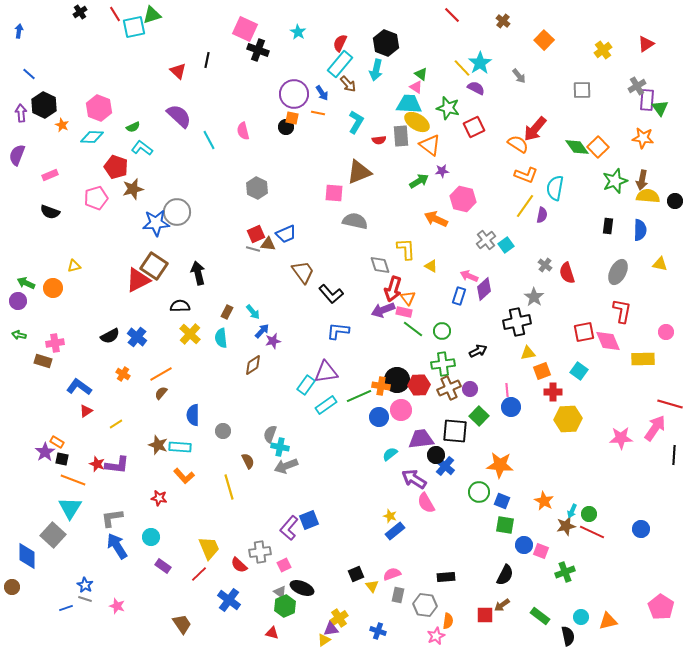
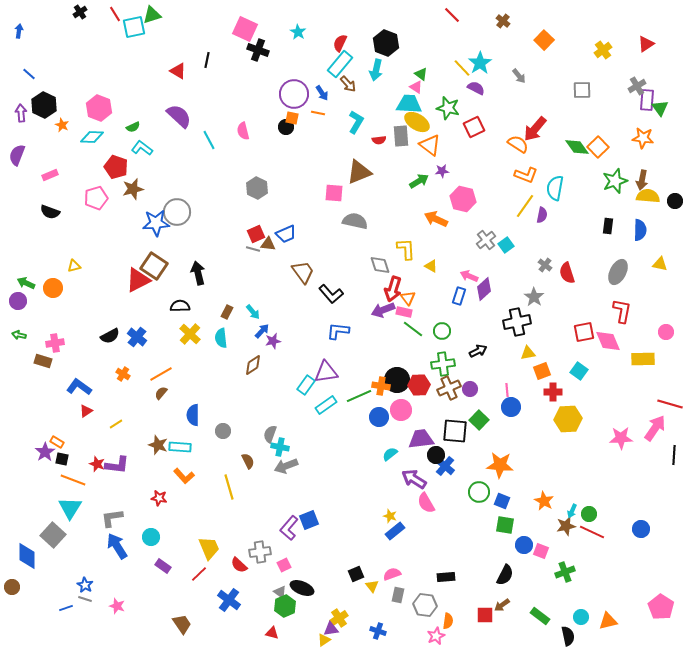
red triangle at (178, 71): rotated 12 degrees counterclockwise
green square at (479, 416): moved 4 px down
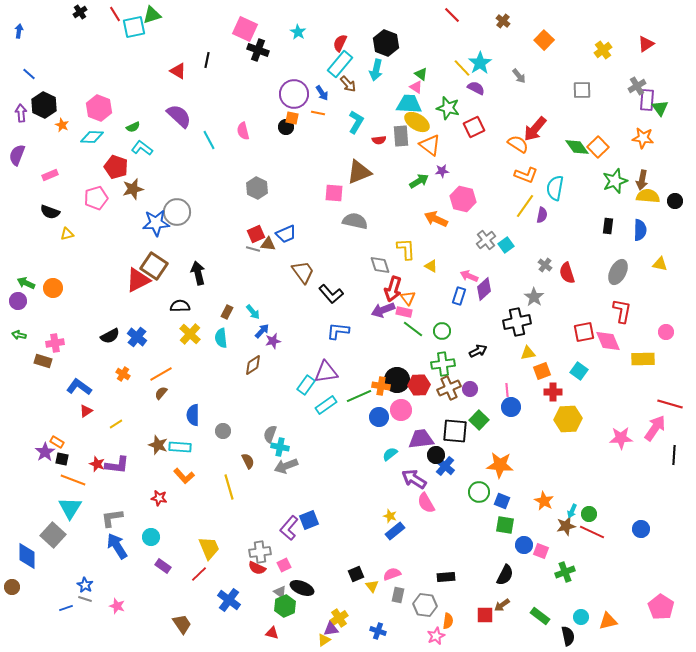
yellow triangle at (74, 266): moved 7 px left, 32 px up
red semicircle at (239, 565): moved 18 px right, 3 px down; rotated 18 degrees counterclockwise
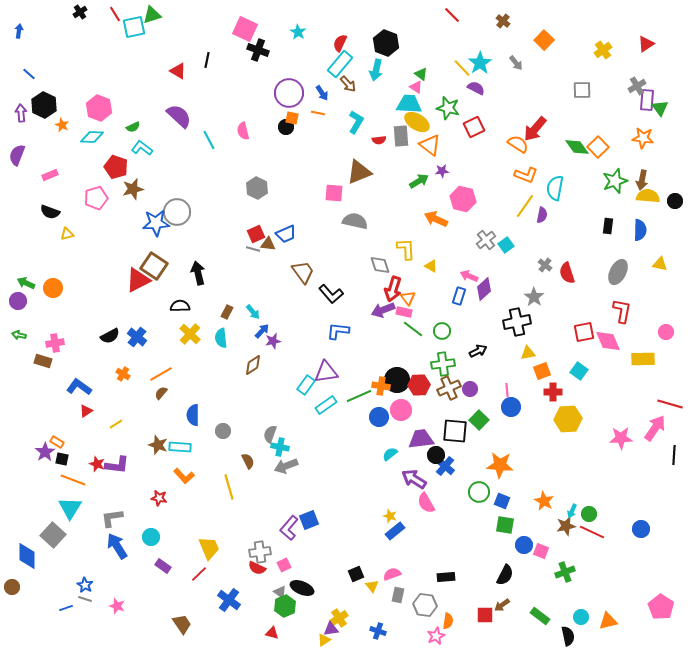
gray arrow at (519, 76): moved 3 px left, 13 px up
purple circle at (294, 94): moved 5 px left, 1 px up
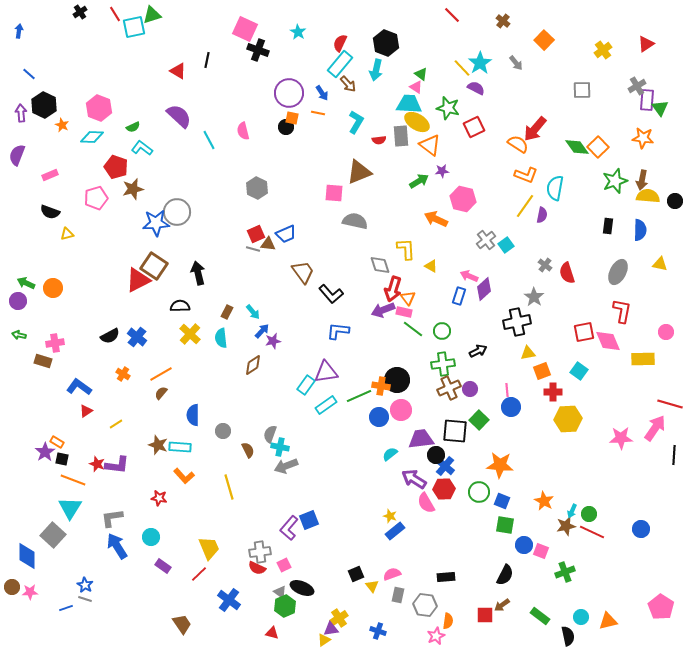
red hexagon at (419, 385): moved 25 px right, 104 px down
brown semicircle at (248, 461): moved 11 px up
pink star at (117, 606): moved 87 px left, 14 px up; rotated 21 degrees counterclockwise
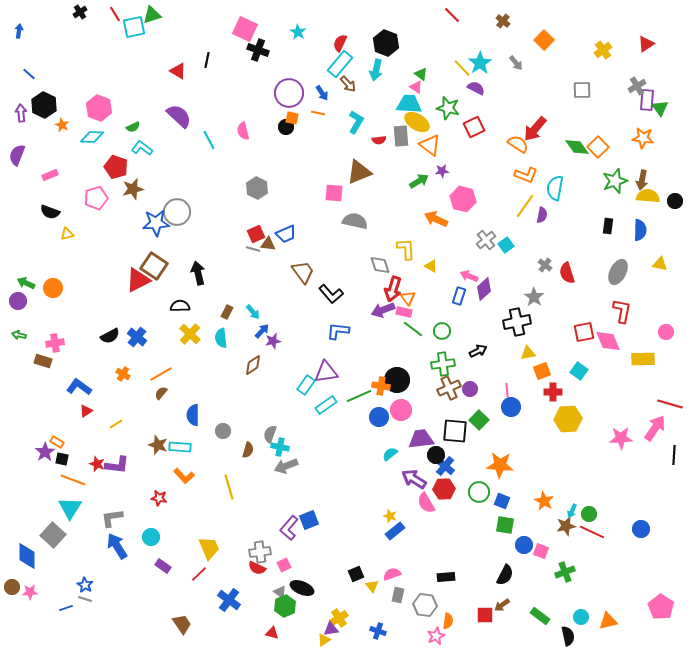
brown semicircle at (248, 450): rotated 42 degrees clockwise
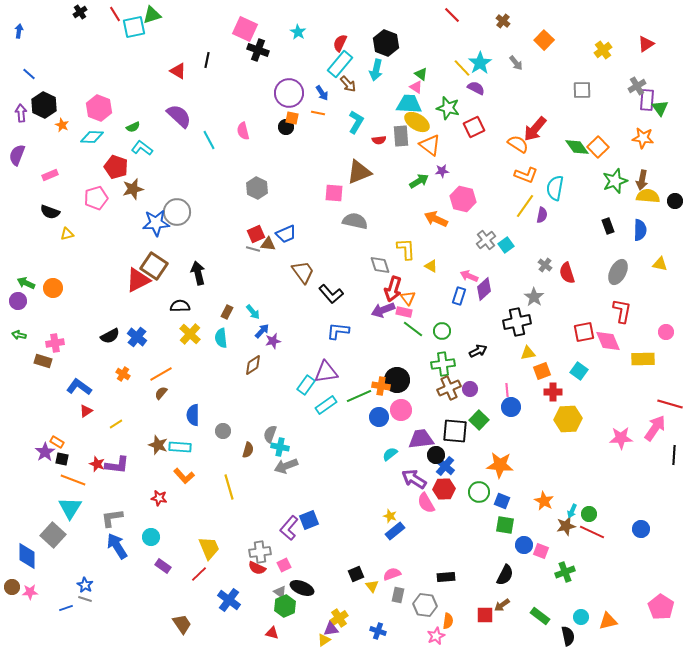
black rectangle at (608, 226): rotated 28 degrees counterclockwise
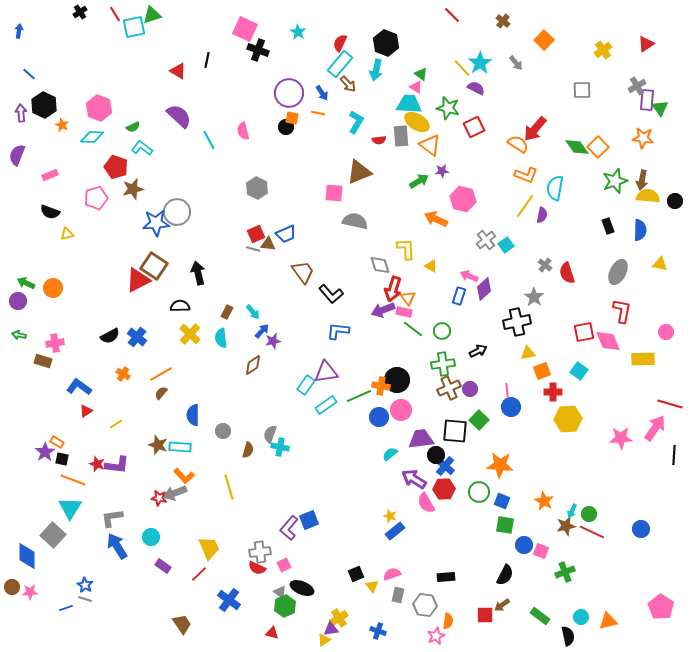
gray arrow at (286, 466): moved 111 px left, 27 px down
